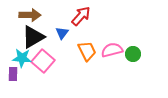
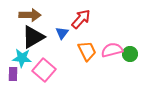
red arrow: moved 3 px down
green circle: moved 3 px left
pink square: moved 1 px right, 9 px down
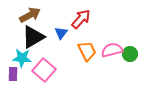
brown arrow: rotated 30 degrees counterclockwise
blue triangle: moved 1 px left
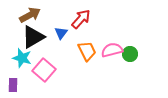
cyan star: rotated 12 degrees clockwise
purple rectangle: moved 11 px down
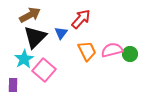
black triangle: moved 2 px right; rotated 15 degrees counterclockwise
cyan star: moved 2 px right, 1 px down; rotated 24 degrees clockwise
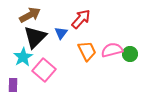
cyan star: moved 1 px left, 2 px up
